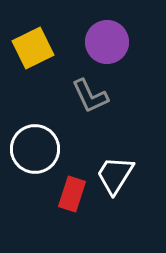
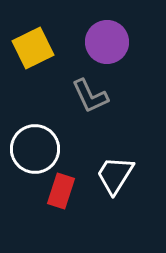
red rectangle: moved 11 px left, 3 px up
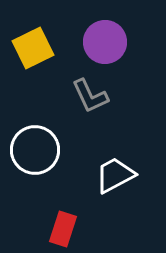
purple circle: moved 2 px left
white circle: moved 1 px down
white trapezoid: rotated 30 degrees clockwise
red rectangle: moved 2 px right, 38 px down
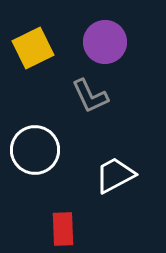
red rectangle: rotated 20 degrees counterclockwise
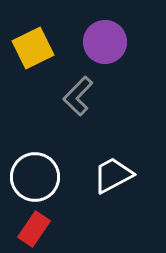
gray L-shape: moved 12 px left; rotated 69 degrees clockwise
white circle: moved 27 px down
white trapezoid: moved 2 px left
red rectangle: moved 29 px left; rotated 36 degrees clockwise
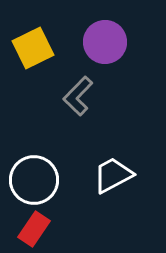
white circle: moved 1 px left, 3 px down
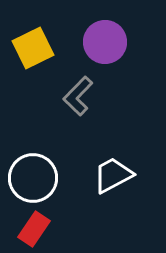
white circle: moved 1 px left, 2 px up
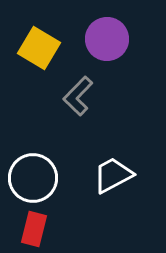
purple circle: moved 2 px right, 3 px up
yellow square: moved 6 px right; rotated 33 degrees counterclockwise
red rectangle: rotated 20 degrees counterclockwise
